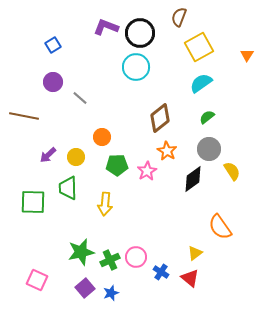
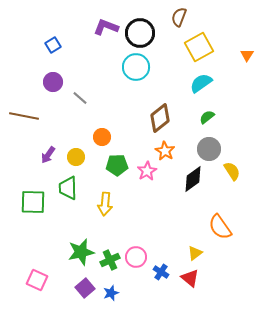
orange star: moved 2 px left
purple arrow: rotated 12 degrees counterclockwise
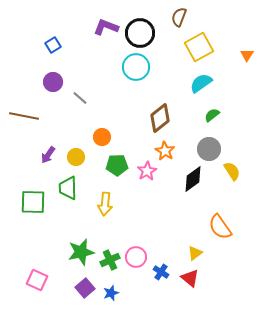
green semicircle: moved 5 px right, 2 px up
